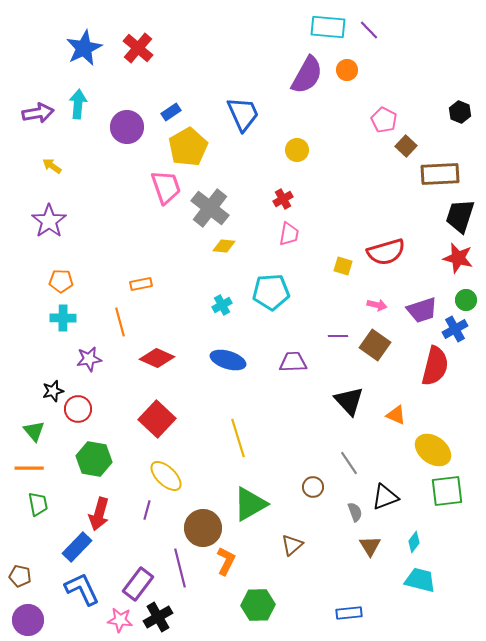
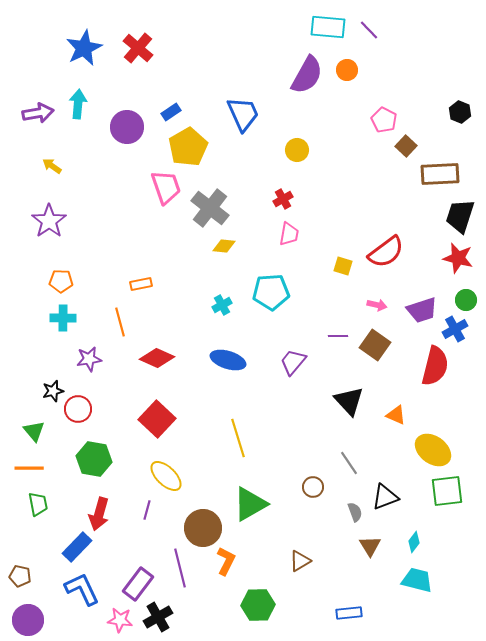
red semicircle at (386, 252): rotated 21 degrees counterclockwise
purple trapezoid at (293, 362): rotated 48 degrees counterclockwise
brown triangle at (292, 545): moved 8 px right, 16 px down; rotated 10 degrees clockwise
cyan trapezoid at (420, 580): moved 3 px left
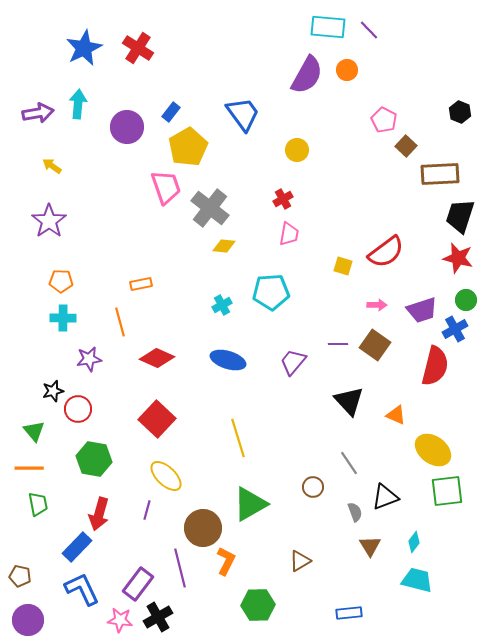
red cross at (138, 48): rotated 8 degrees counterclockwise
blue rectangle at (171, 112): rotated 18 degrees counterclockwise
blue trapezoid at (243, 114): rotated 12 degrees counterclockwise
pink arrow at (377, 305): rotated 12 degrees counterclockwise
purple line at (338, 336): moved 8 px down
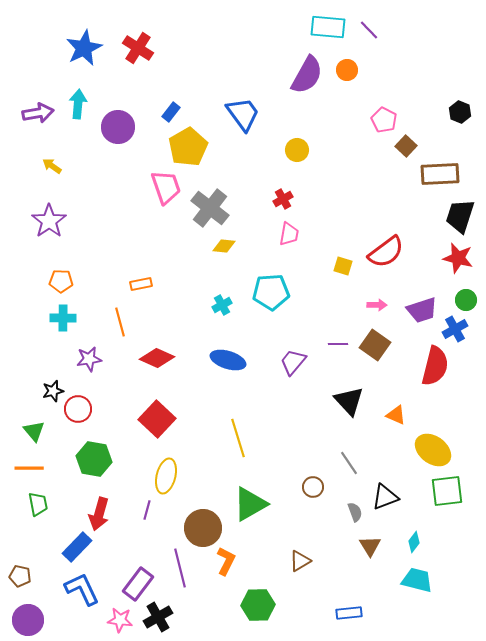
purple circle at (127, 127): moved 9 px left
yellow ellipse at (166, 476): rotated 60 degrees clockwise
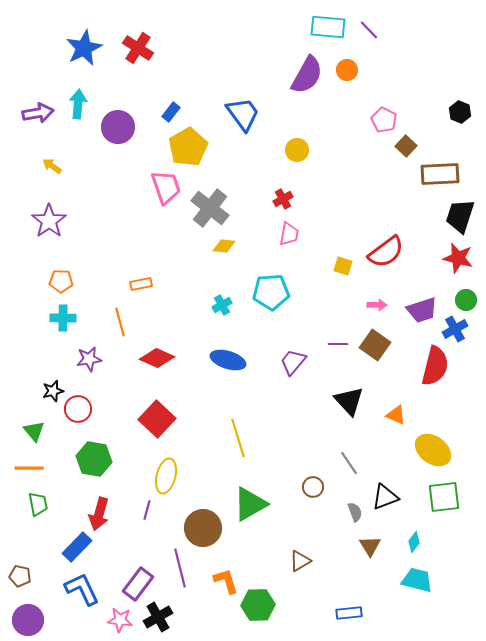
green square at (447, 491): moved 3 px left, 6 px down
orange L-shape at (226, 561): moved 20 px down; rotated 44 degrees counterclockwise
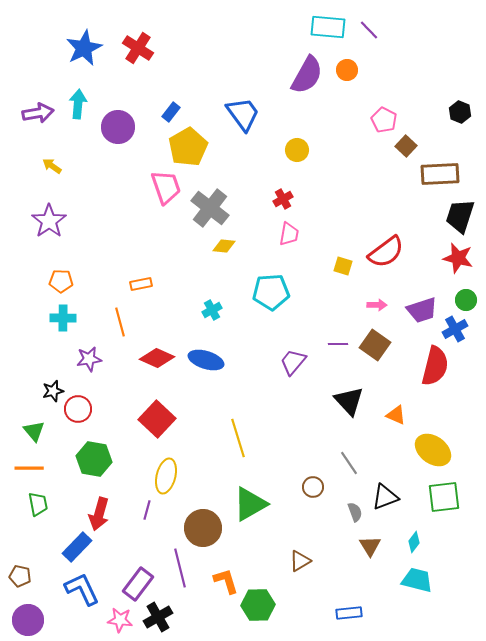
cyan cross at (222, 305): moved 10 px left, 5 px down
blue ellipse at (228, 360): moved 22 px left
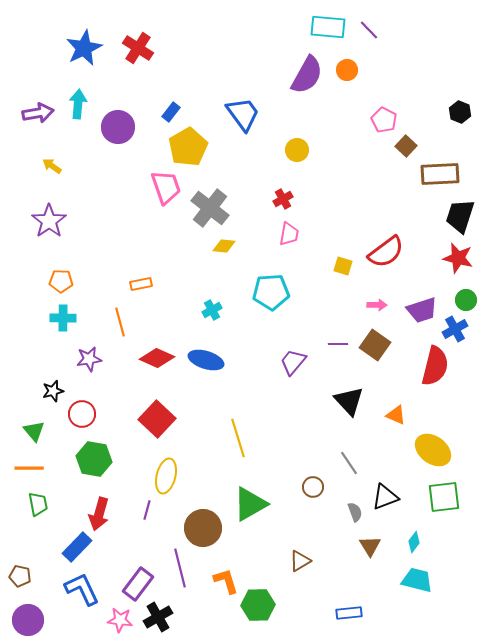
red circle at (78, 409): moved 4 px right, 5 px down
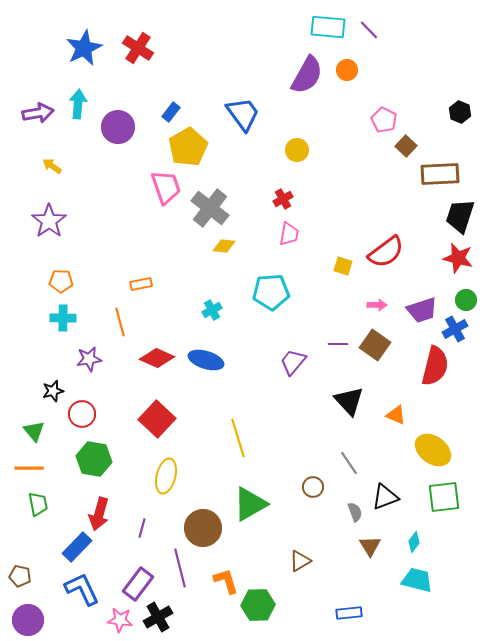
purple line at (147, 510): moved 5 px left, 18 px down
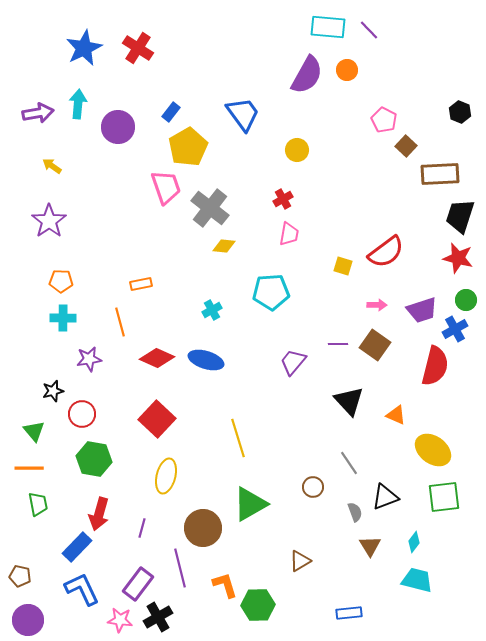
orange L-shape at (226, 581): moved 1 px left, 4 px down
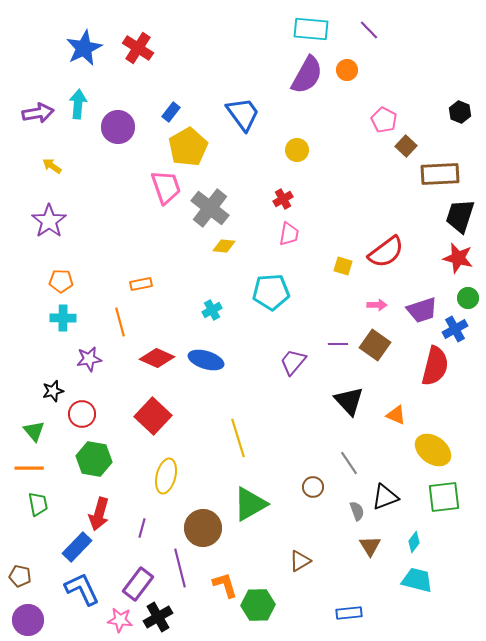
cyan rectangle at (328, 27): moved 17 px left, 2 px down
green circle at (466, 300): moved 2 px right, 2 px up
red square at (157, 419): moved 4 px left, 3 px up
gray semicircle at (355, 512): moved 2 px right, 1 px up
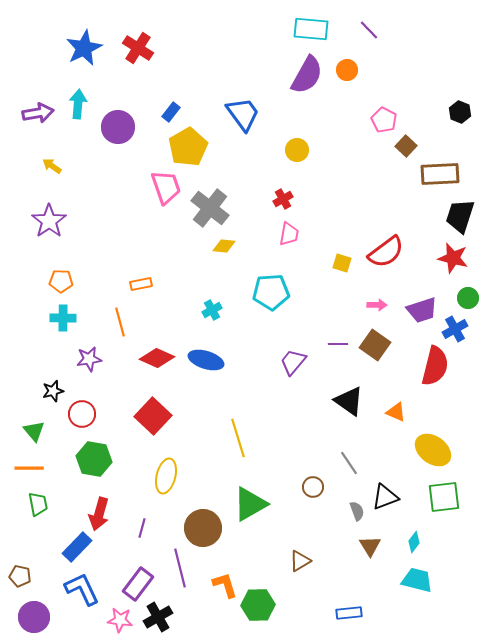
red star at (458, 258): moved 5 px left
yellow square at (343, 266): moved 1 px left, 3 px up
black triangle at (349, 401): rotated 12 degrees counterclockwise
orange triangle at (396, 415): moved 3 px up
purple circle at (28, 620): moved 6 px right, 3 px up
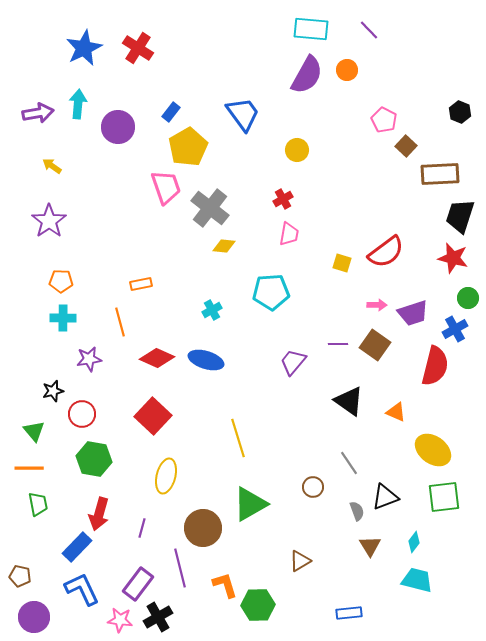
purple trapezoid at (422, 310): moved 9 px left, 3 px down
